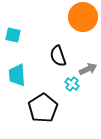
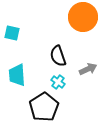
cyan square: moved 1 px left, 2 px up
cyan cross: moved 14 px left, 2 px up
black pentagon: moved 1 px right, 1 px up
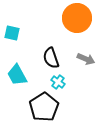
orange circle: moved 6 px left, 1 px down
black semicircle: moved 7 px left, 2 px down
gray arrow: moved 2 px left, 10 px up; rotated 48 degrees clockwise
cyan trapezoid: rotated 25 degrees counterclockwise
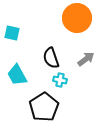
gray arrow: rotated 60 degrees counterclockwise
cyan cross: moved 2 px right, 2 px up; rotated 24 degrees counterclockwise
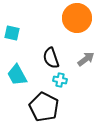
black pentagon: rotated 12 degrees counterclockwise
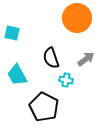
cyan cross: moved 6 px right
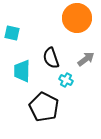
cyan trapezoid: moved 5 px right, 4 px up; rotated 30 degrees clockwise
cyan cross: rotated 16 degrees clockwise
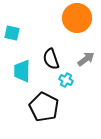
black semicircle: moved 1 px down
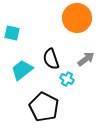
cyan trapezoid: moved 1 px up; rotated 50 degrees clockwise
cyan cross: moved 1 px right, 1 px up
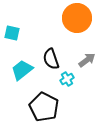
gray arrow: moved 1 px right, 1 px down
cyan cross: rotated 32 degrees clockwise
